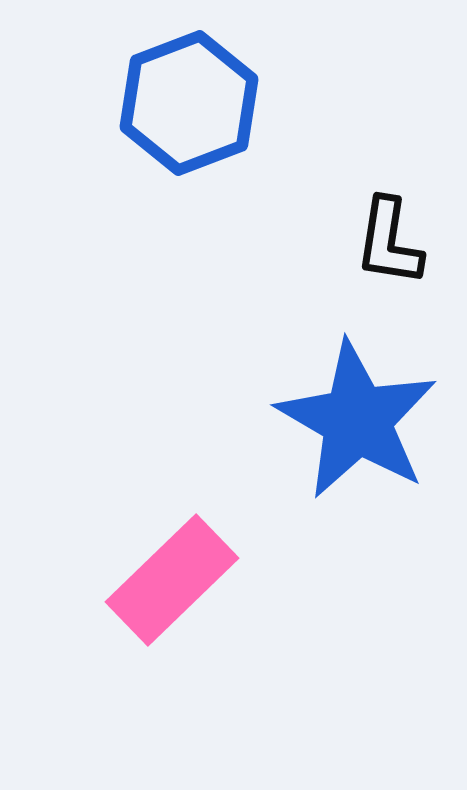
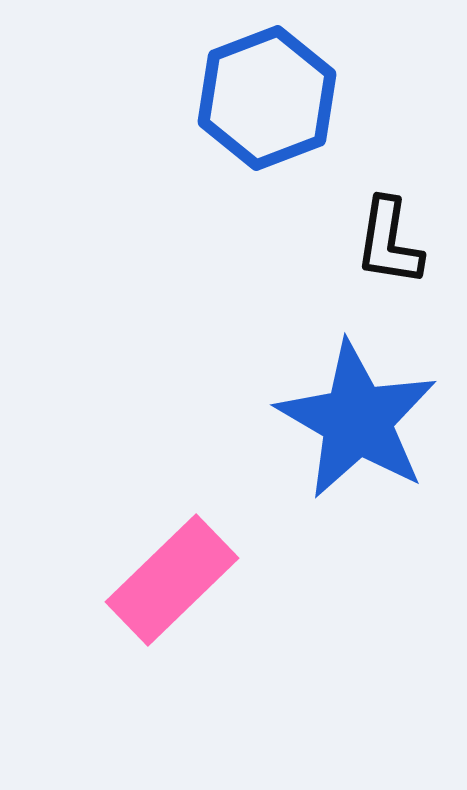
blue hexagon: moved 78 px right, 5 px up
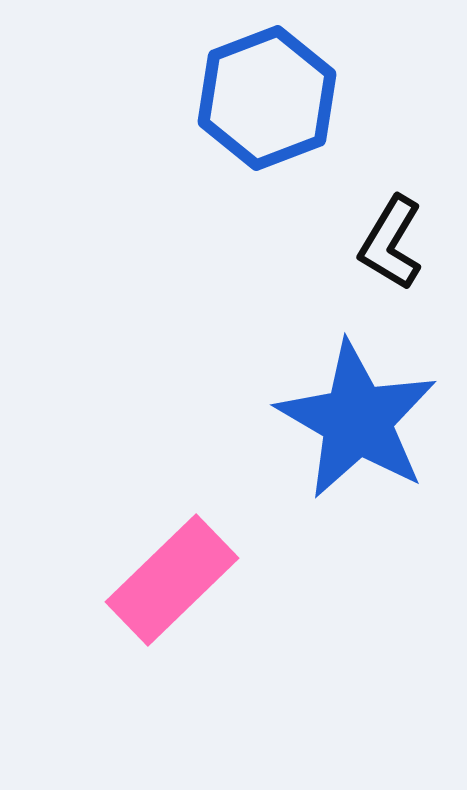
black L-shape: moved 2 px right, 1 px down; rotated 22 degrees clockwise
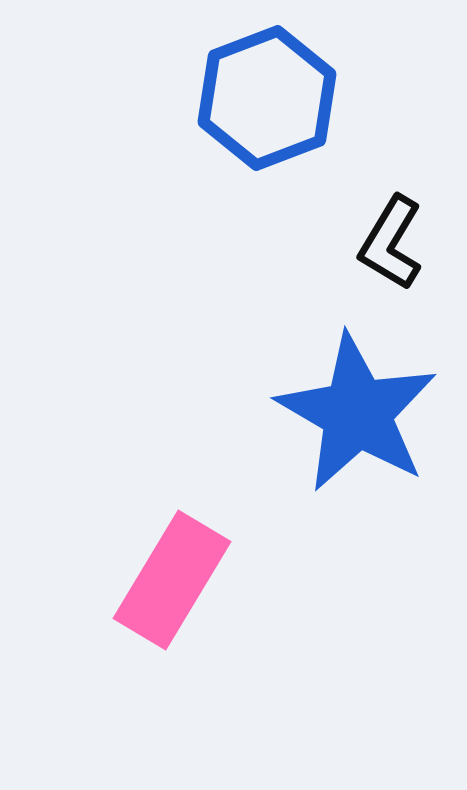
blue star: moved 7 px up
pink rectangle: rotated 15 degrees counterclockwise
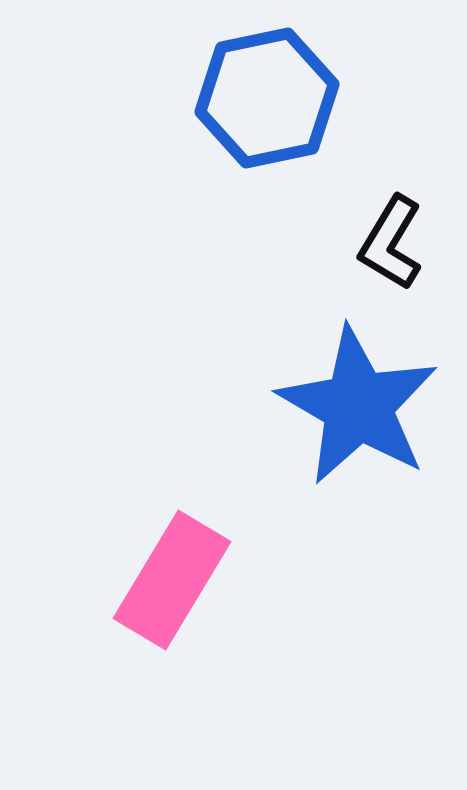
blue hexagon: rotated 9 degrees clockwise
blue star: moved 1 px right, 7 px up
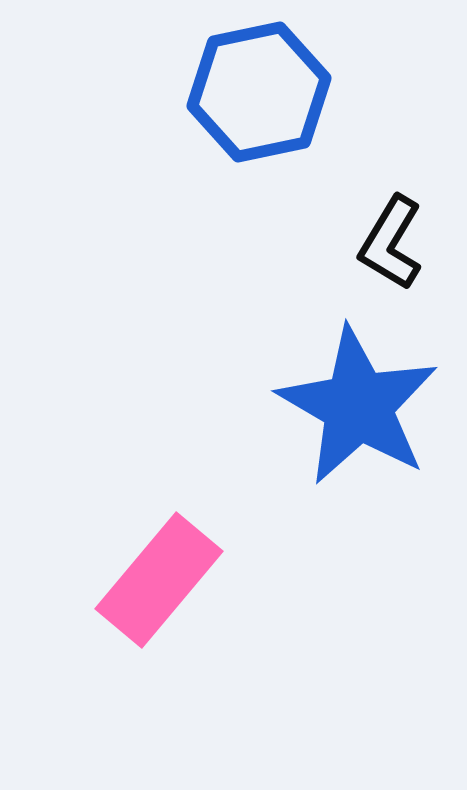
blue hexagon: moved 8 px left, 6 px up
pink rectangle: moved 13 px left; rotated 9 degrees clockwise
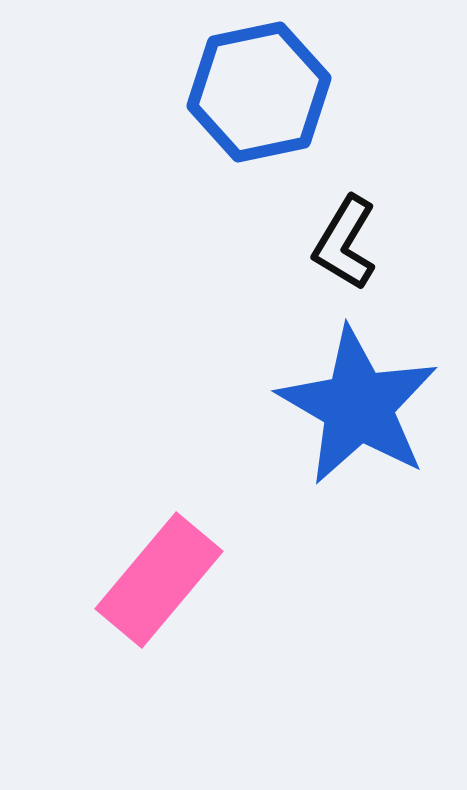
black L-shape: moved 46 px left
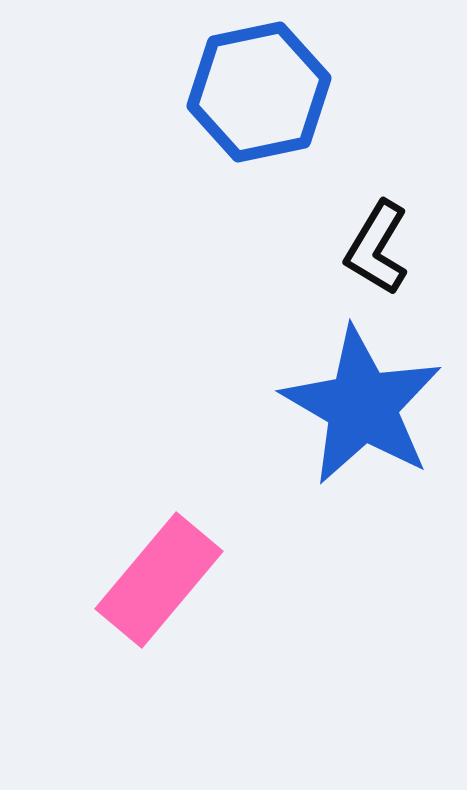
black L-shape: moved 32 px right, 5 px down
blue star: moved 4 px right
